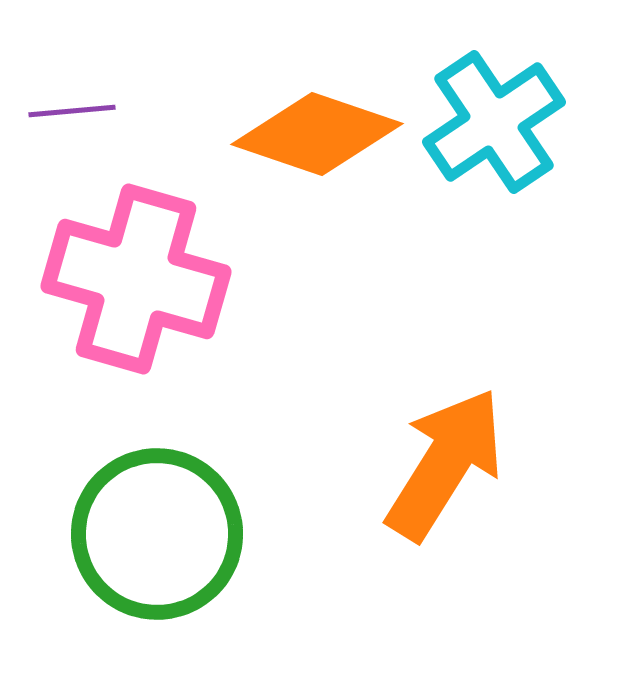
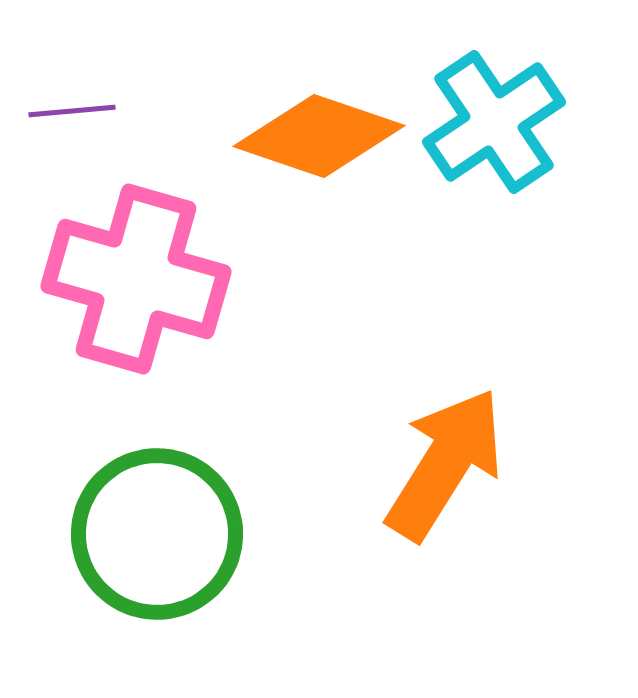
orange diamond: moved 2 px right, 2 px down
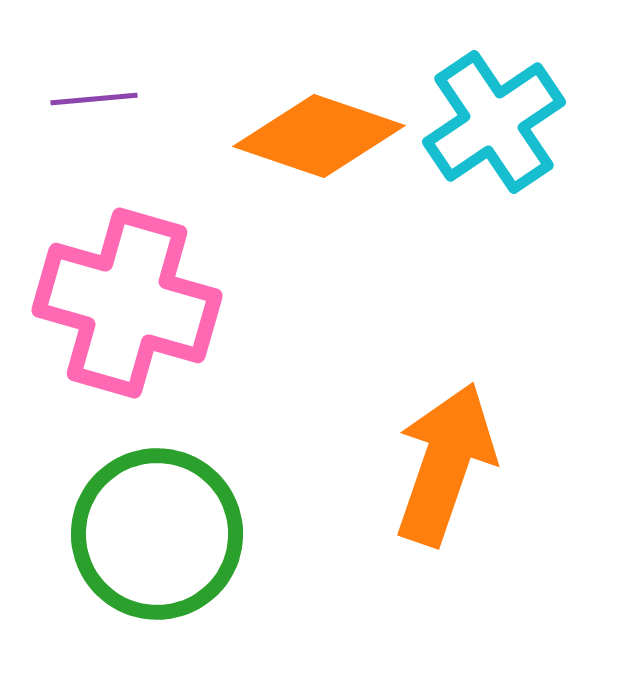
purple line: moved 22 px right, 12 px up
pink cross: moved 9 px left, 24 px down
orange arrow: rotated 13 degrees counterclockwise
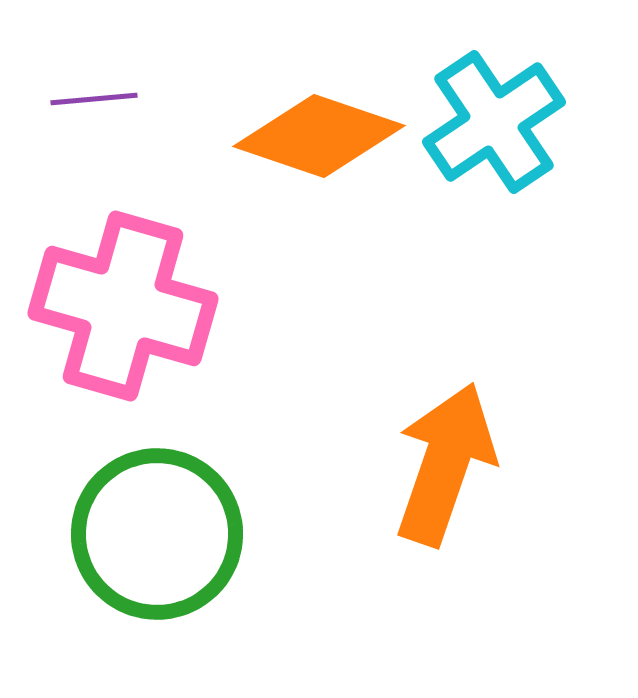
pink cross: moved 4 px left, 3 px down
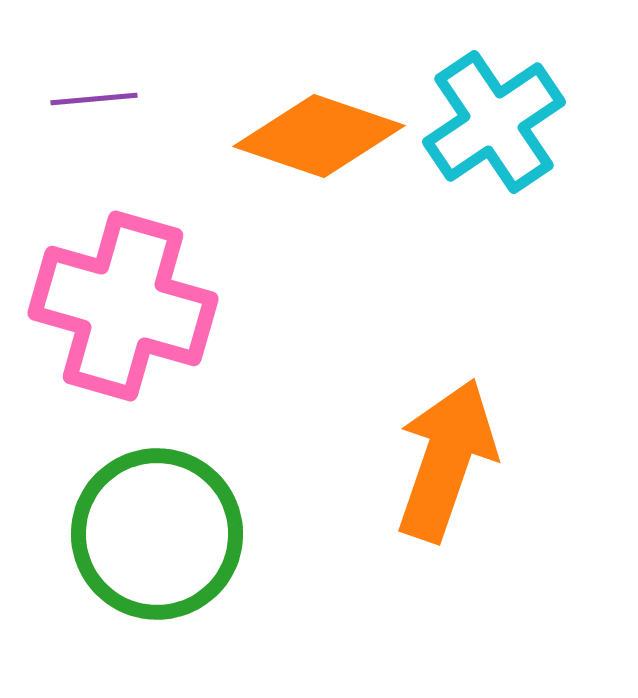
orange arrow: moved 1 px right, 4 px up
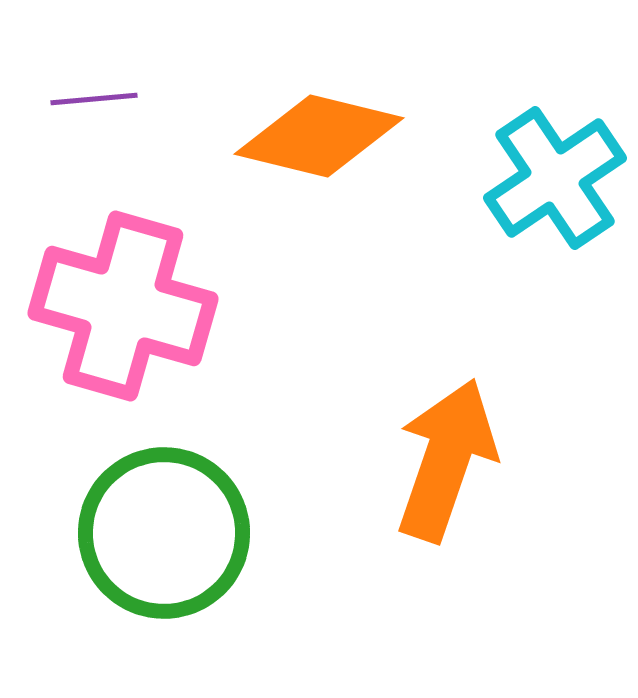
cyan cross: moved 61 px right, 56 px down
orange diamond: rotated 5 degrees counterclockwise
green circle: moved 7 px right, 1 px up
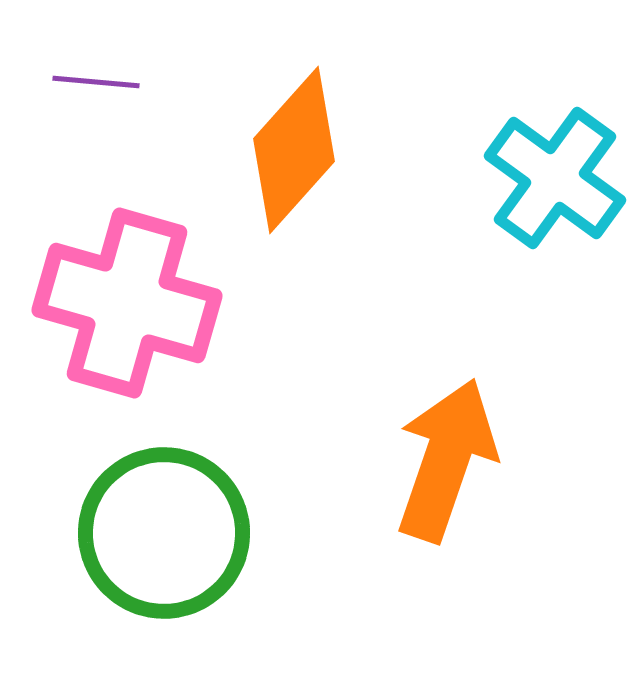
purple line: moved 2 px right, 17 px up; rotated 10 degrees clockwise
orange diamond: moved 25 px left, 14 px down; rotated 62 degrees counterclockwise
cyan cross: rotated 20 degrees counterclockwise
pink cross: moved 4 px right, 3 px up
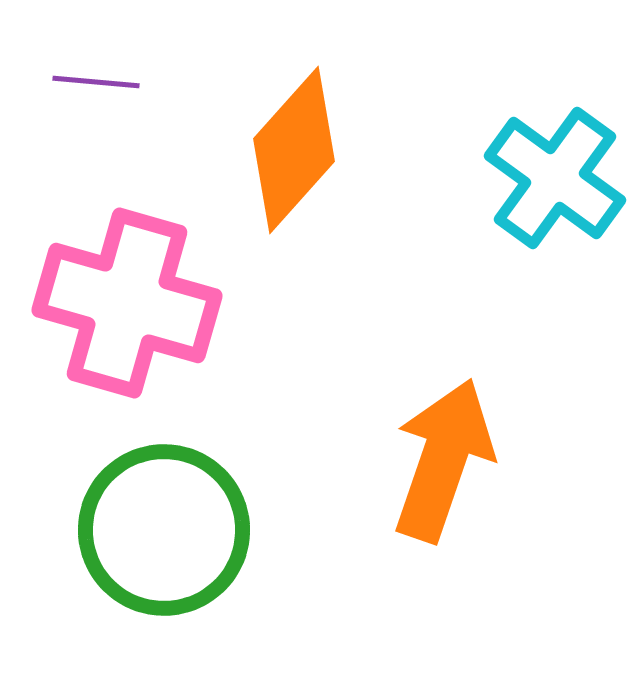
orange arrow: moved 3 px left
green circle: moved 3 px up
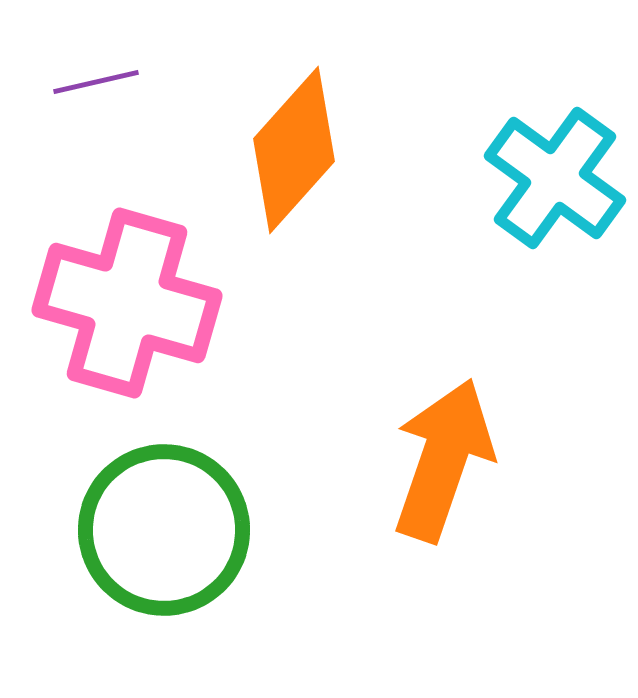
purple line: rotated 18 degrees counterclockwise
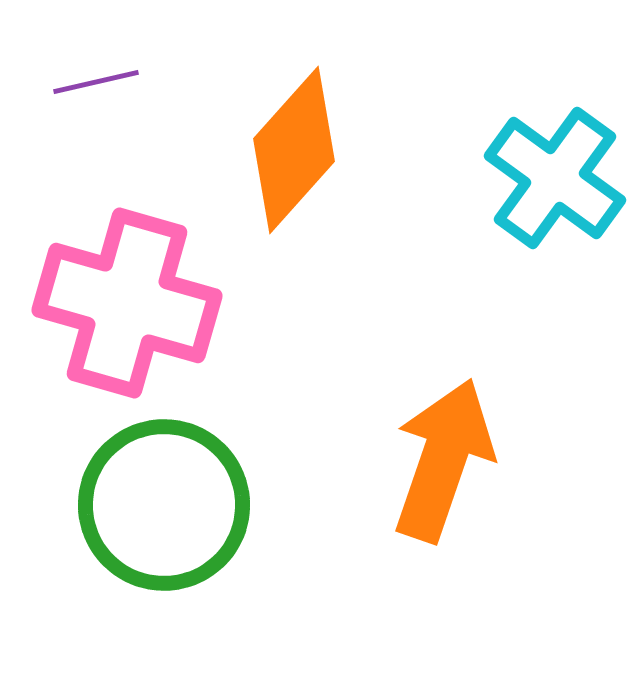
green circle: moved 25 px up
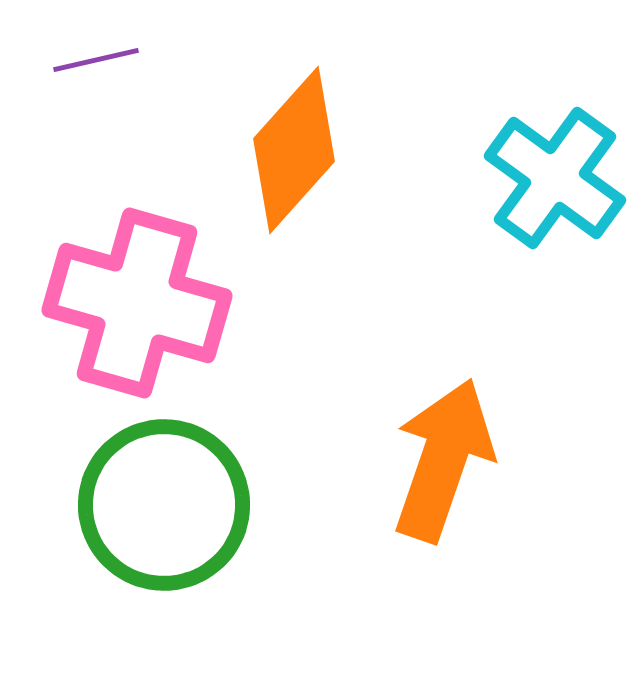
purple line: moved 22 px up
pink cross: moved 10 px right
